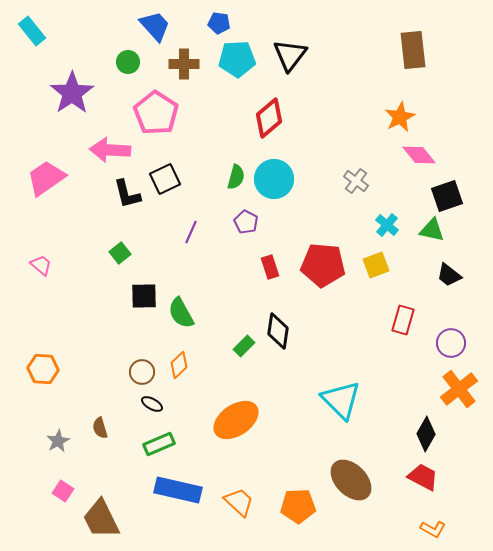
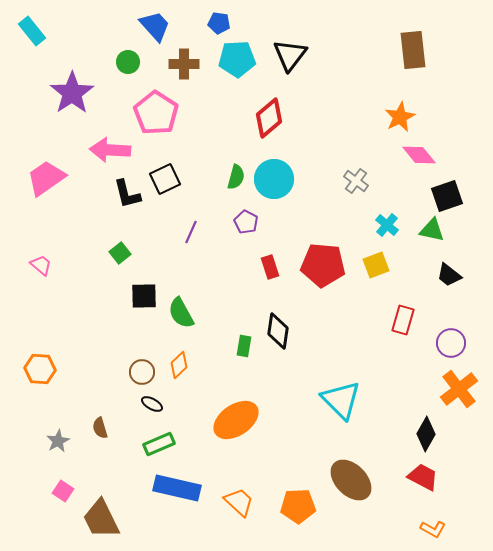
green rectangle at (244, 346): rotated 35 degrees counterclockwise
orange hexagon at (43, 369): moved 3 px left
blue rectangle at (178, 490): moved 1 px left, 2 px up
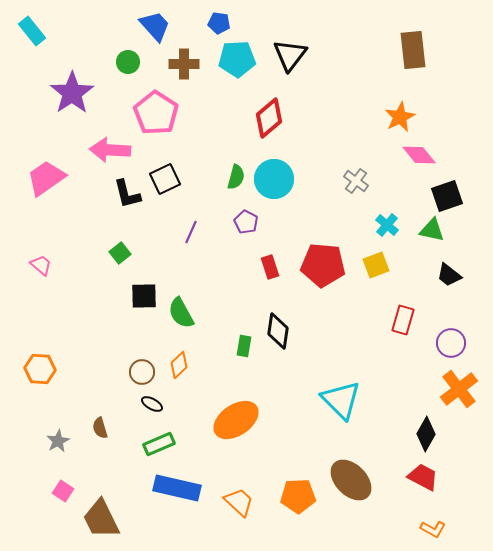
orange pentagon at (298, 506): moved 10 px up
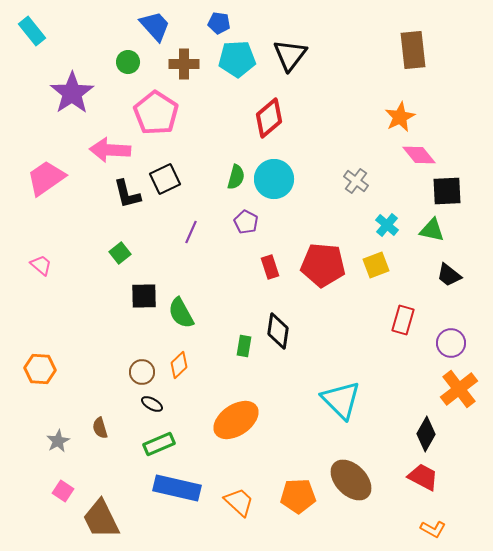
black square at (447, 196): moved 5 px up; rotated 16 degrees clockwise
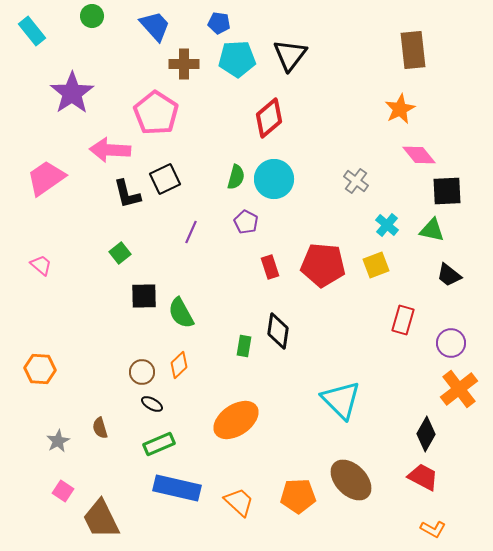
green circle at (128, 62): moved 36 px left, 46 px up
orange star at (400, 117): moved 8 px up
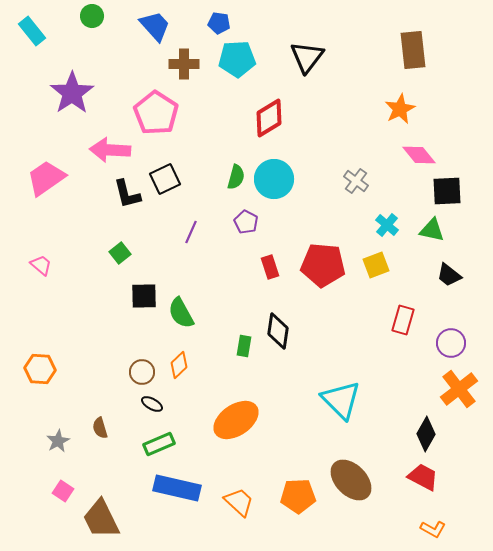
black triangle at (290, 55): moved 17 px right, 2 px down
red diamond at (269, 118): rotated 9 degrees clockwise
